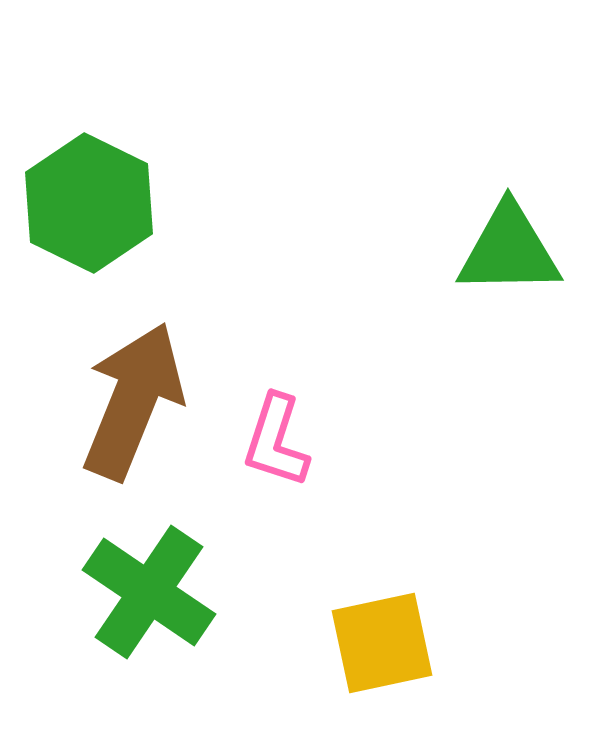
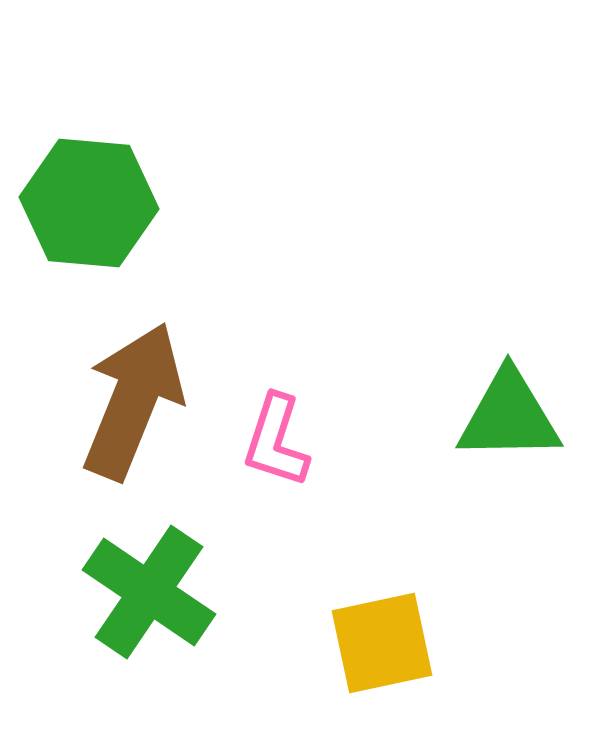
green hexagon: rotated 21 degrees counterclockwise
green triangle: moved 166 px down
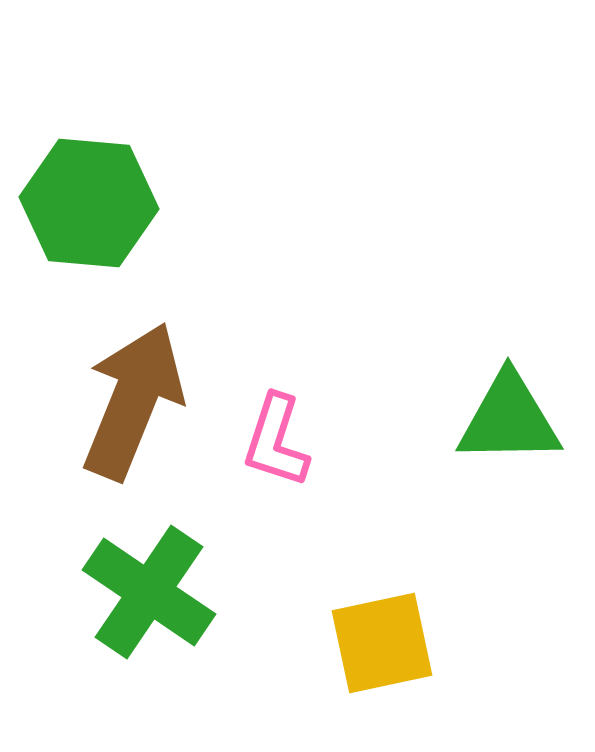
green triangle: moved 3 px down
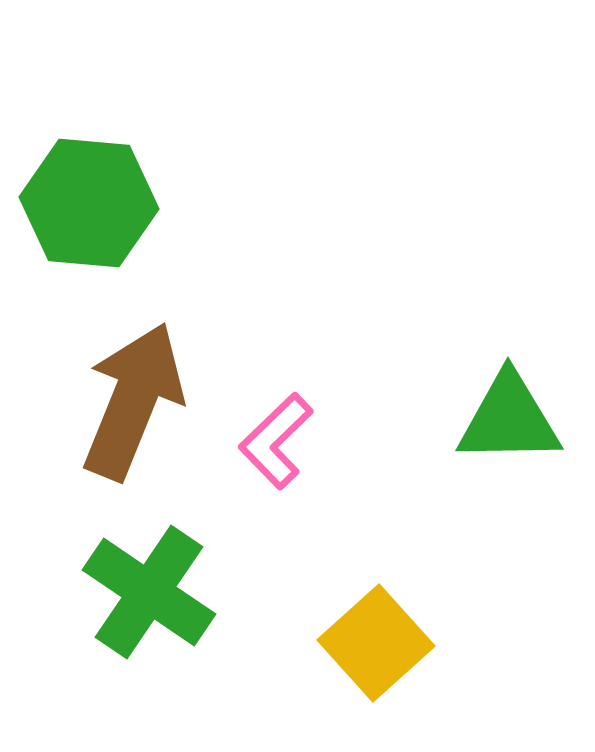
pink L-shape: rotated 28 degrees clockwise
yellow square: moved 6 px left; rotated 30 degrees counterclockwise
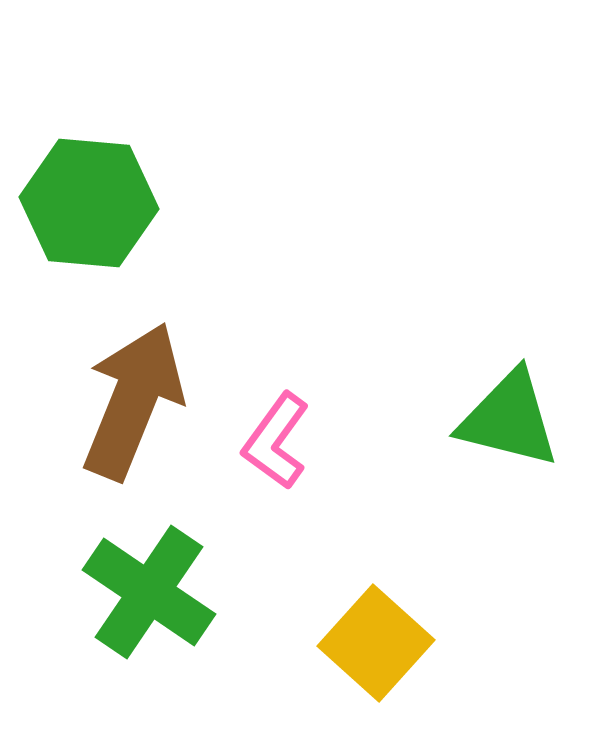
green triangle: rotated 15 degrees clockwise
pink L-shape: rotated 10 degrees counterclockwise
yellow square: rotated 6 degrees counterclockwise
